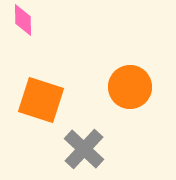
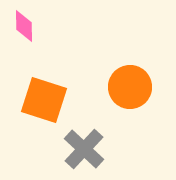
pink diamond: moved 1 px right, 6 px down
orange square: moved 3 px right
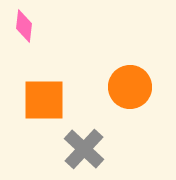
pink diamond: rotated 8 degrees clockwise
orange square: rotated 18 degrees counterclockwise
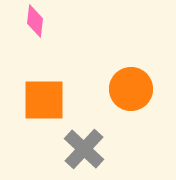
pink diamond: moved 11 px right, 5 px up
orange circle: moved 1 px right, 2 px down
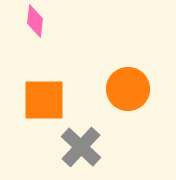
orange circle: moved 3 px left
gray cross: moved 3 px left, 2 px up
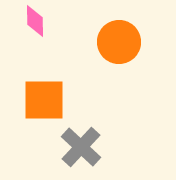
pink diamond: rotated 8 degrees counterclockwise
orange circle: moved 9 px left, 47 px up
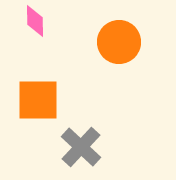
orange square: moved 6 px left
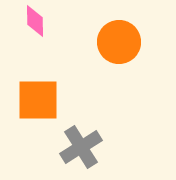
gray cross: rotated 15 degrees clockwise
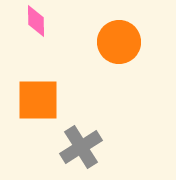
pink diamond: moved 1 px right
